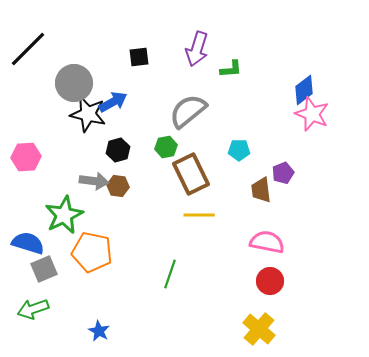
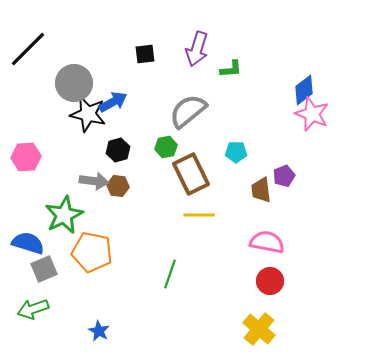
black square: moved 6 px right, 3 px up
cyan pentagon: moved 3 px left, 2 px down
purple pentagon: moved 1 px right, 3 px down
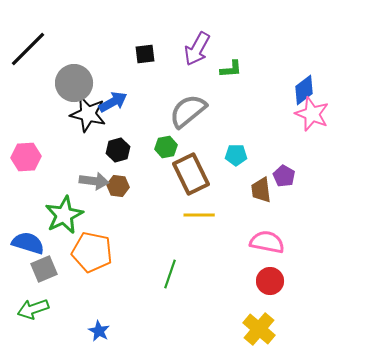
purple arrow: rotated 12 degrees clockwise
cyan pentagon: moved 3 px down
purple pentagon: rotated 20 degrees counterclockwise
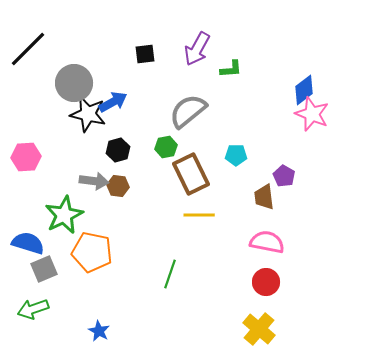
brown trapezoid: moved 3 px right, 7 px down
red circle: moved 4 px left, 1 px down
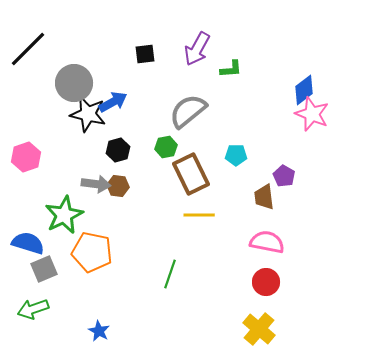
pink hexagon: rotated 16 degrees counterclockwise
gray arrow: moved 2 px right, 3 px down
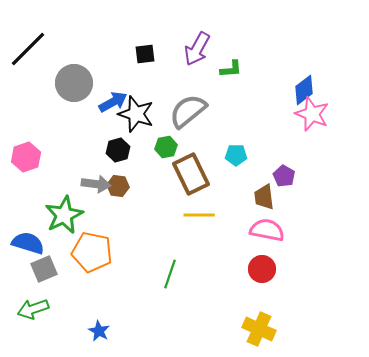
black star: moved 48 px right; rotated 6 degrees clockwise
pink semicircle: moved 12 px up
red circle: moved 4 px left, 13 px up
yellow cross: rotated 16 degrees counterclockwise
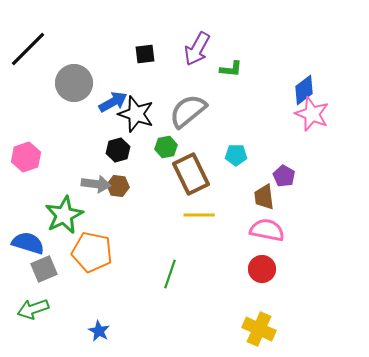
green L-shape: rotated 10 degrees clockwise
